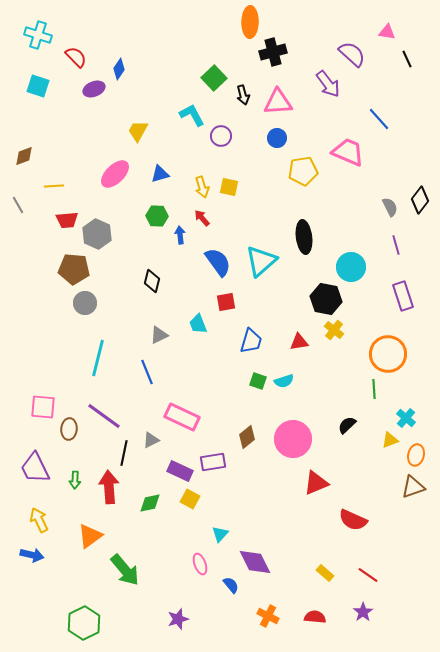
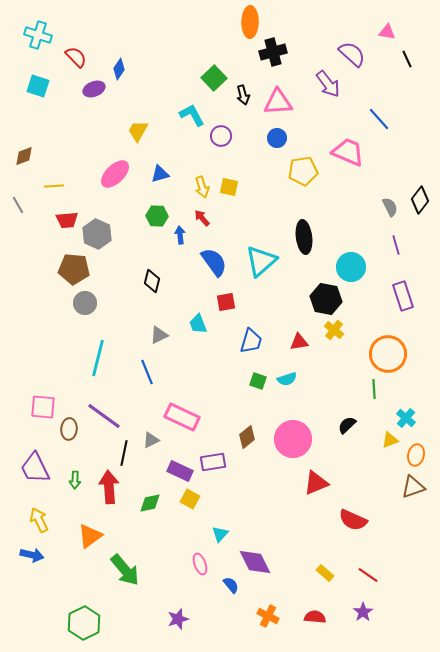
blue semicircle at (218, 262): moved 4 px left
cyan semicircle at (284, 381): moved 3 px right, 2 px up
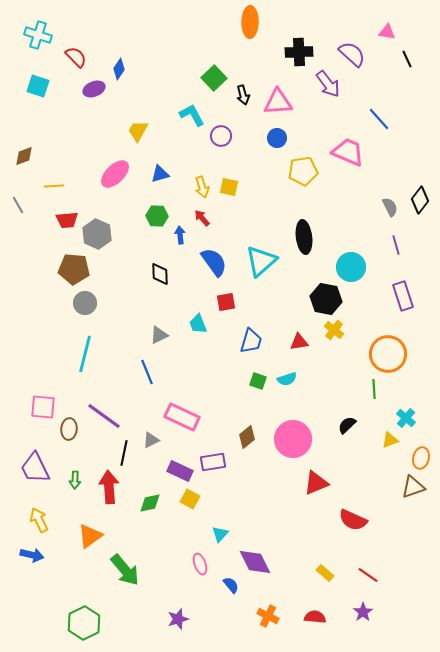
black cross at (273, 52): moved 26 px right; rotated 12 degrees clockwise
black diamond at (152, 281): moved 8 px right, 7 px up; rotated 15 degrees counterclockwise
cyan line at (98, 358): moved 13 px left, 4 px up
orange ellipse at (416, 455): moved 5 px right, 3 px down
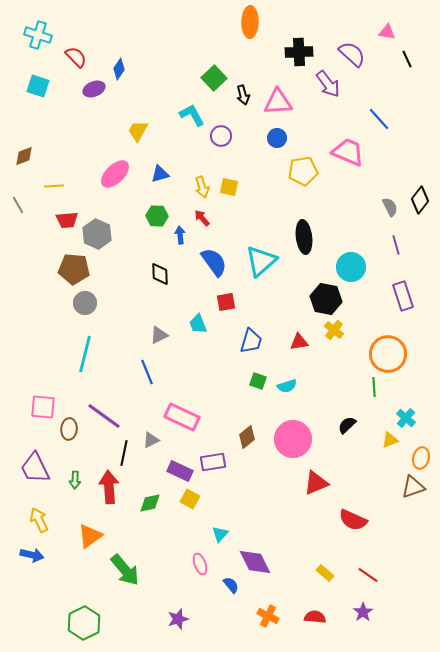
cyan semicircle at (287, 379): moved 7 px down
green line at (374, 389): moved 2 px up
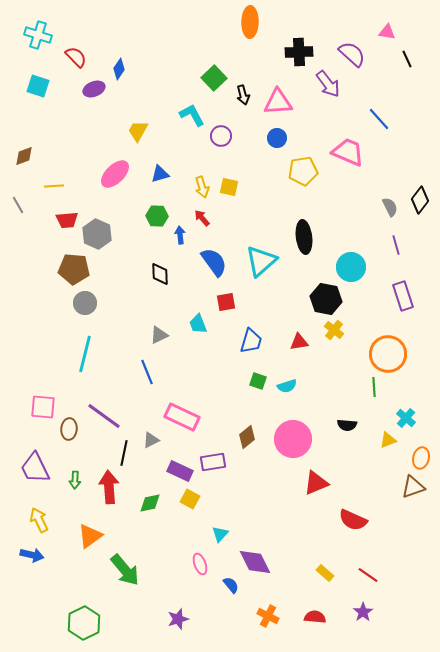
black semicircle at (347, 425): rotated 132 degrees counterclockwise
yellow triangle at (390, 440): moved 2 px left
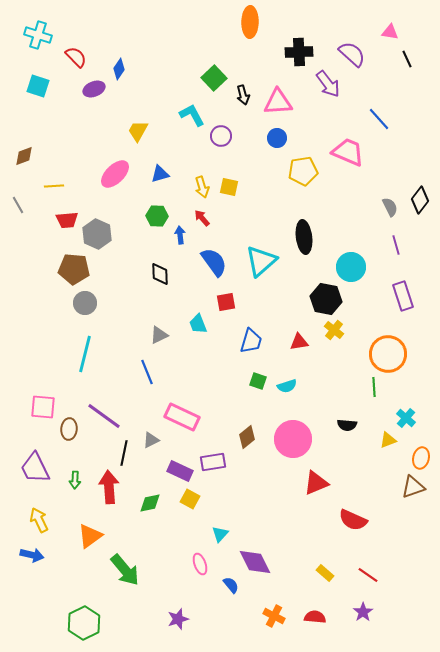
pink triangle at (387, 32): moved 3 px right
orange cross at (268, 616): moved 6 px right
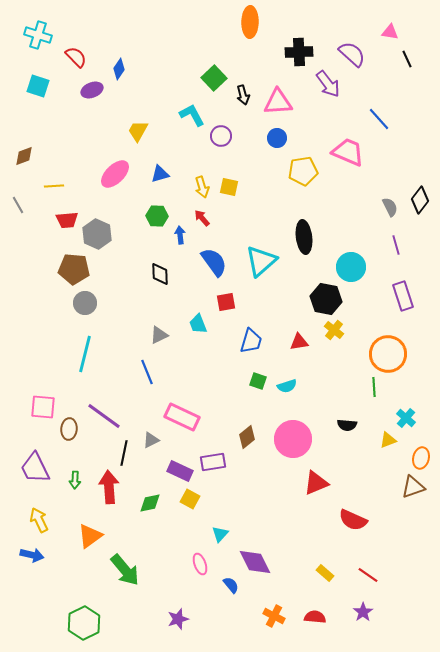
purple ellipse at (94, 89): moved 2 px left, 1 px down
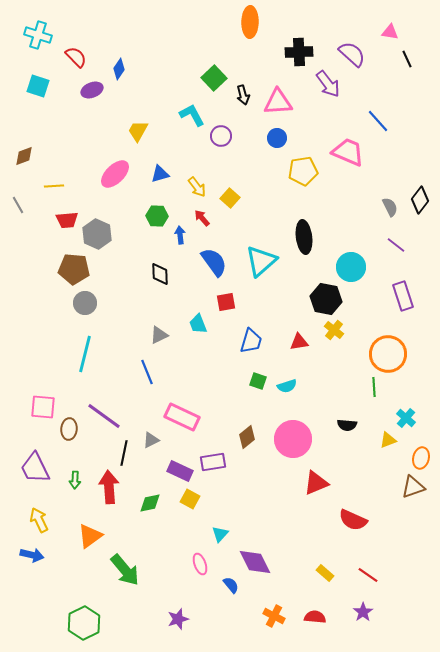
blue line at (379, 119): moved 1 px left, 2 px down
yellow arrow at (202, 187): moved 5 px left; rotated 20 degrees counterclockwise
yellow square at (229, 187): moved 1 px right, 11 px down; rotated 30 degrees clockwise
purple line at (396, 245): rotated 36 degrees counterclockwise
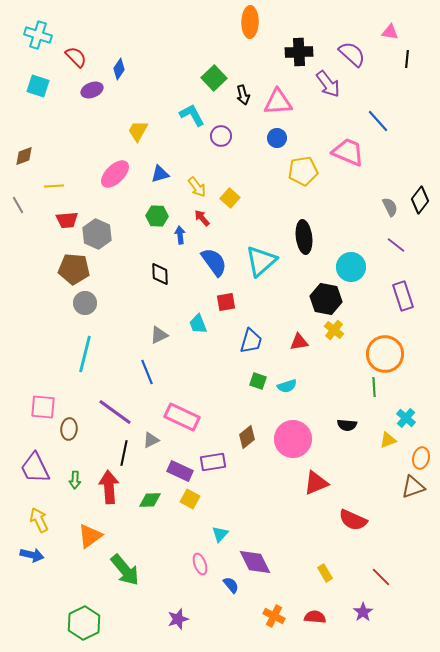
black line at (407, 59): rotated 30 degrees clockwise
orange circle at (388, 354): moved 3 px left
purple line at (104, 416): moved 11 px right, 4 px up
green diamond at (150, 503): moved 3 px up; rotated 10 degrees clockwise
yellow rectangle at (325, 573): rotated 18 degrees clockwise
red line at (368, 575): moved 13 px right, 2 px down; rotated 10 degrees clockwise
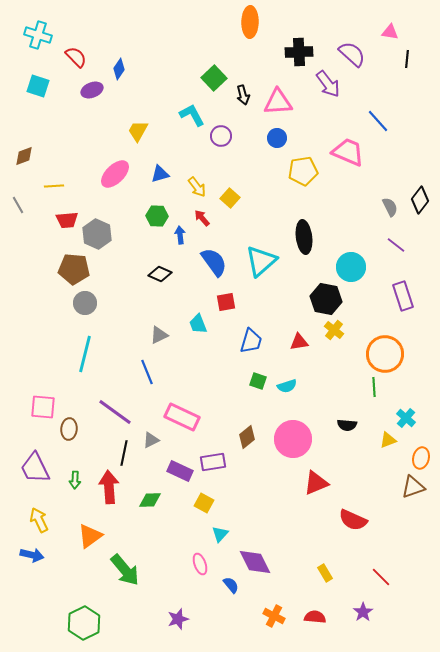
black diamond at (160, 274): rotated 65 degrees counterclockwise
yellow square at (190, 499): moved 14 px right, 4 px down
